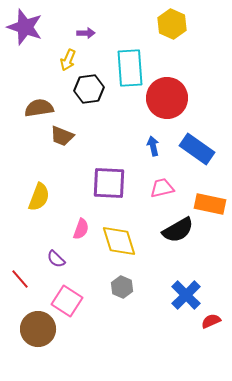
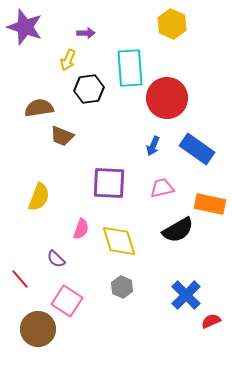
blue arrow: rotated 144 degrees counterclockwise
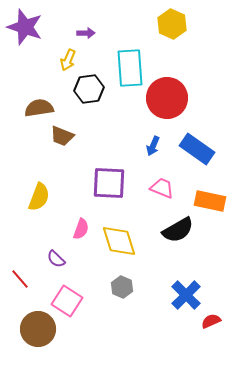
pink trapezoid: rotated 35 degrees clockwise
orange rectangle: moved 3 px up
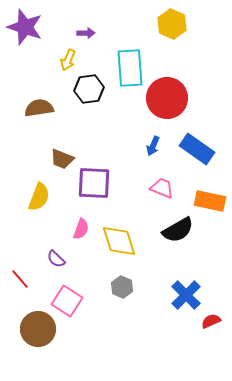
brown trapezoid: moved 23 px down
purple square: moved 15 px left
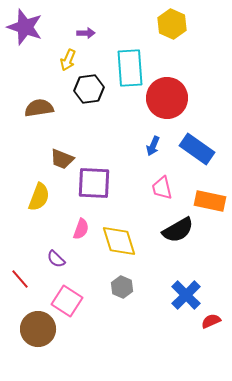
pink trapezoid: rotated 125 degrees counterclockwise
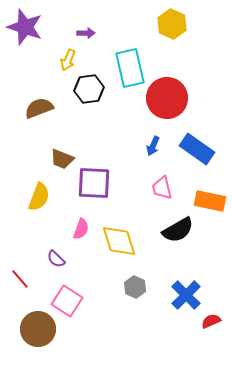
cyan rectangle: rotated 9 degrees counterclockwise
brown semicircle: rotated 12 degrees counterclockwise
gray hexagon: moved 13 px right
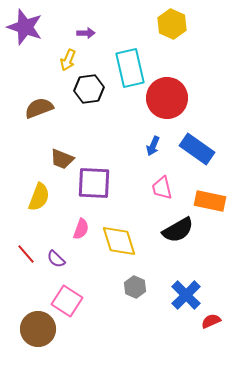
red line: moved 6 px right, 25 px up
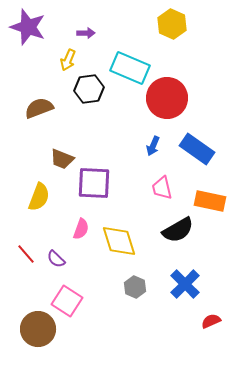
purple star: moved 3 px right
cyan rectangle: rotated 54 degrees counterclockwise
blue cross: moved 1 px left, 11 px up
